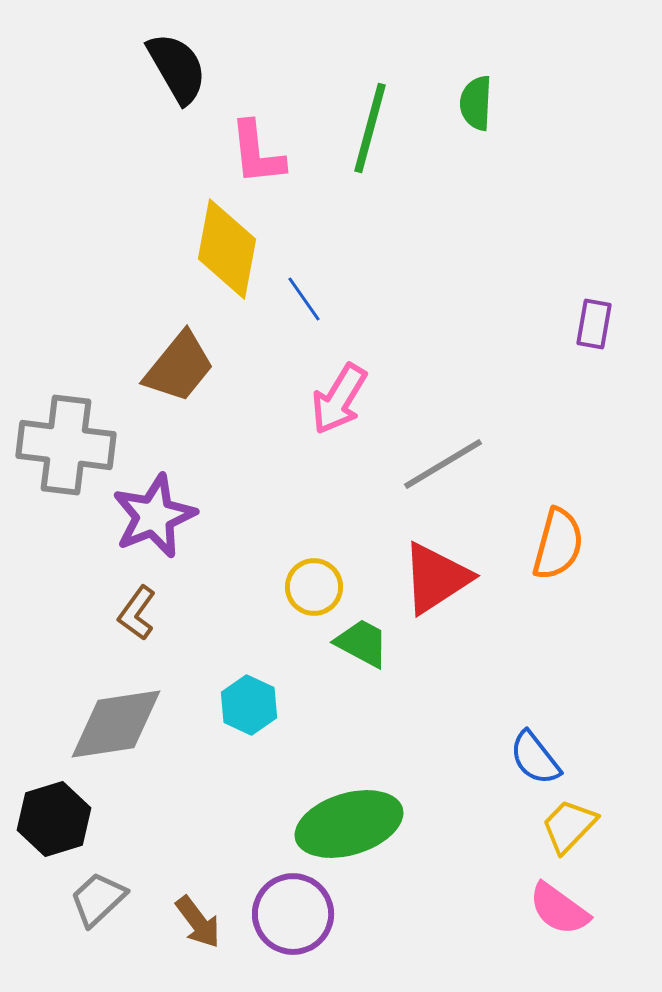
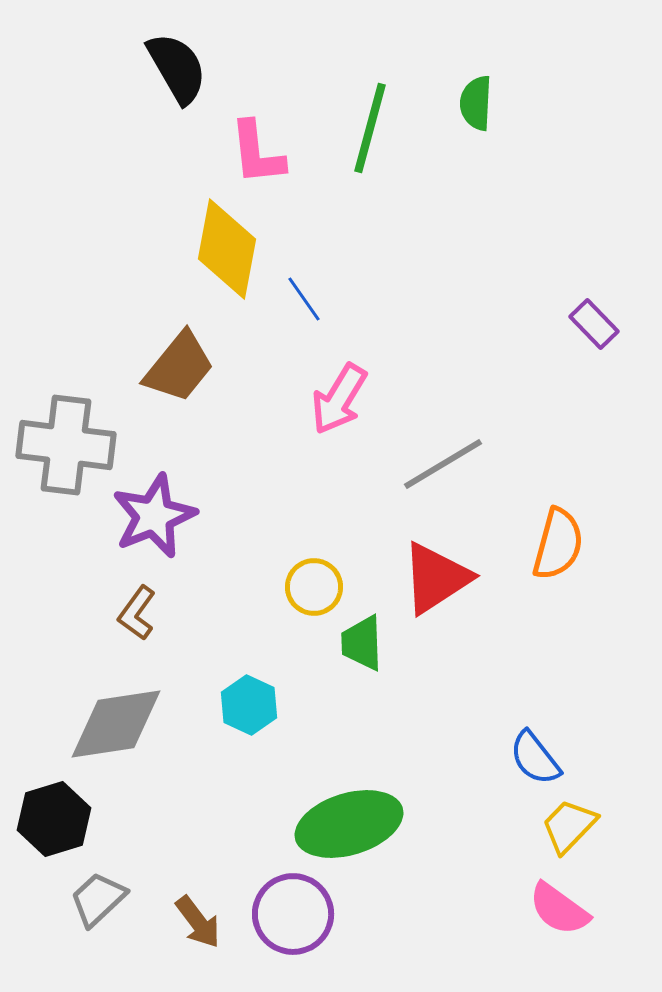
purple rectangle: rotated 54 degrees counterclockwise
green trapezoid: rotated 120 degrees counterclockwise
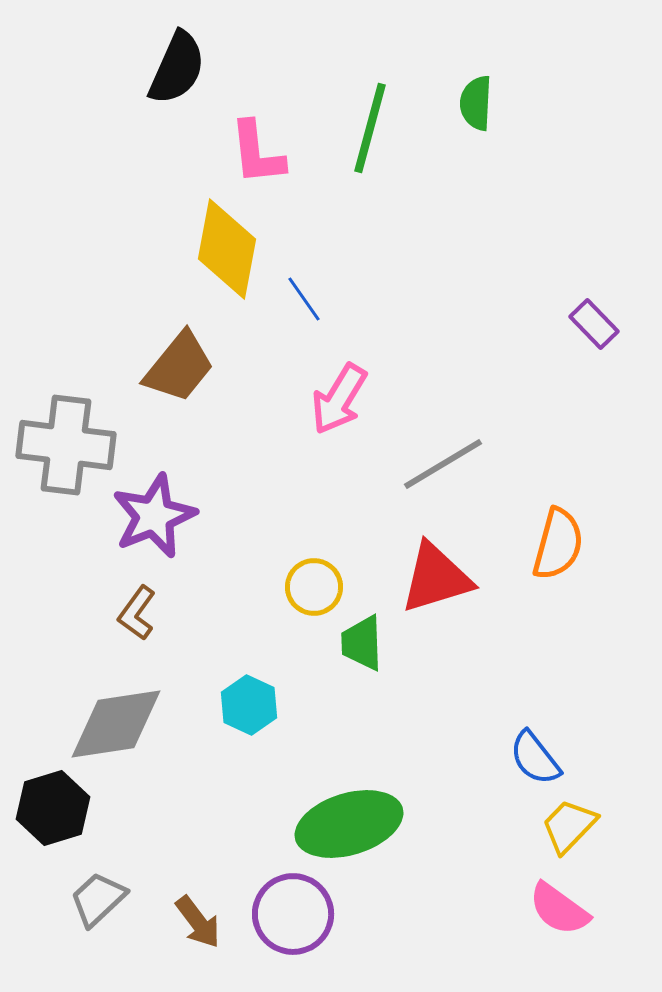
black semicircle: rotated 54 degrees clockwise
red triangle: rotated 16 degrees clockwise
black hexagon: moved 1 px left, 11 px up
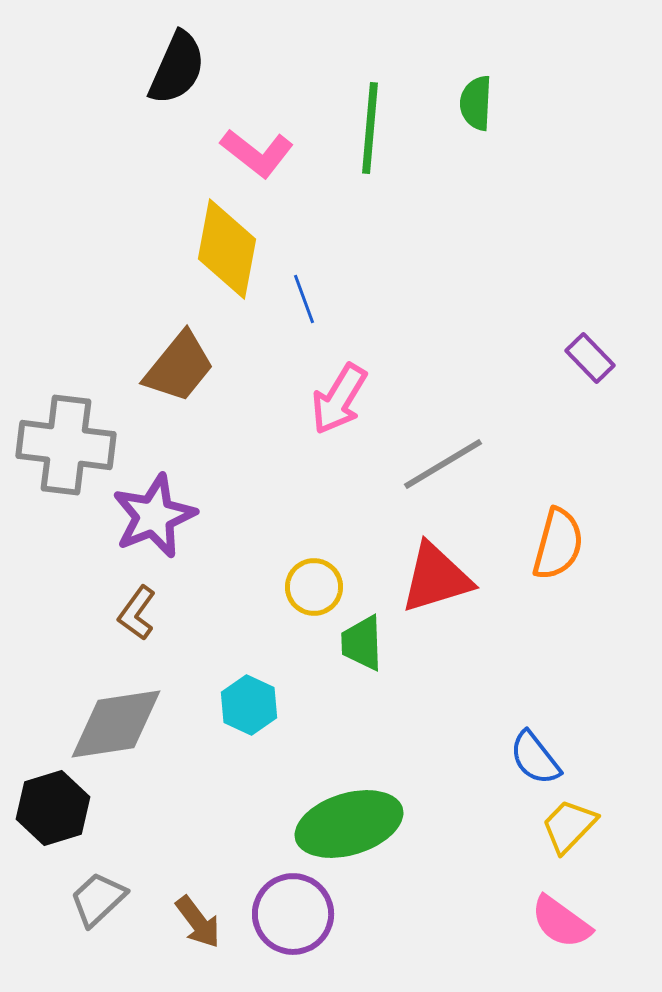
green line: rotated 10 degrees counterclockwise
pink L-shape: rotated 46 degrees counterclockwise
blue line: rotated 15 degrees clockwise
purple rectangle: moved 4 px left, 34 px down
pink semicircle: moved 2 px right, 13 px down
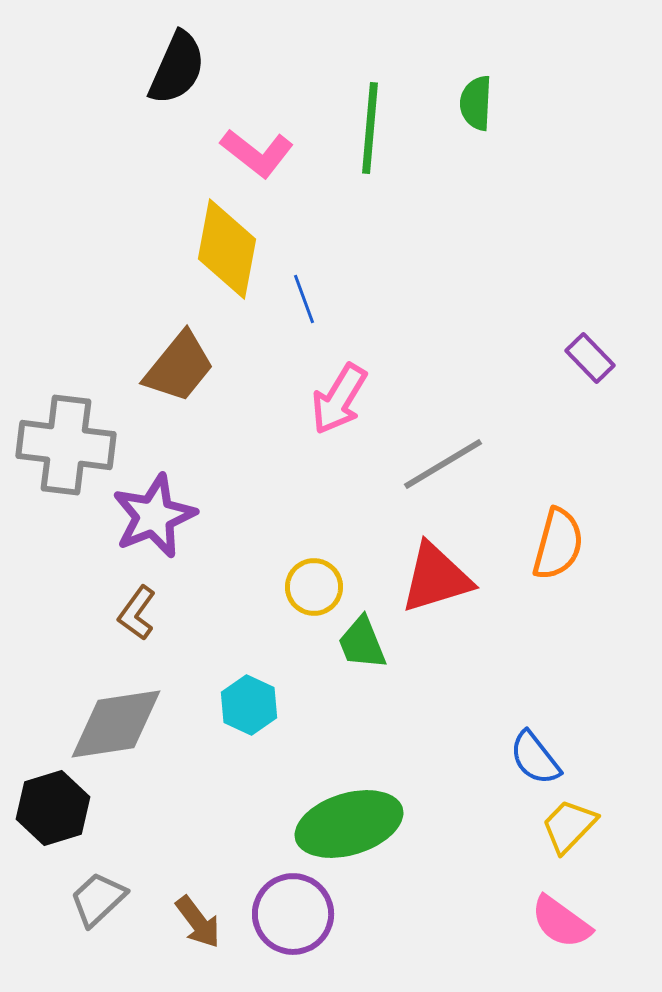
green trapezoid: rotated 20 degrees counterclockwise
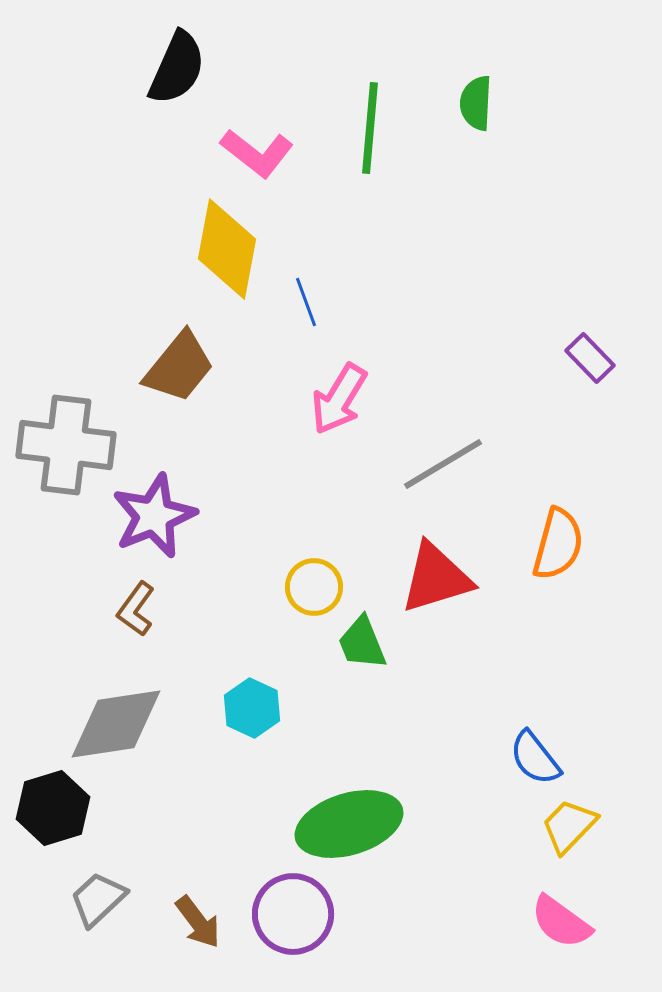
blue line: moved 2 px right, 3 px down
brown L-shape: moved 1 px left, 4 px up
cyan hexagon: moved 3 px right, 3 px down
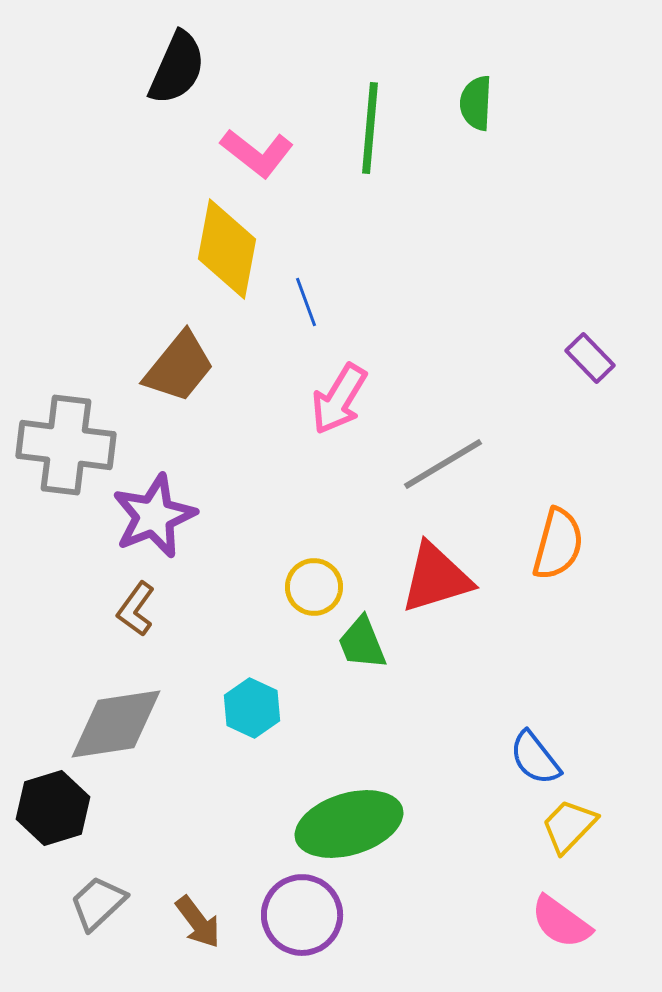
gray trapezoid: moved 4 px down
purple circle: moved 9 px right, 1 px down
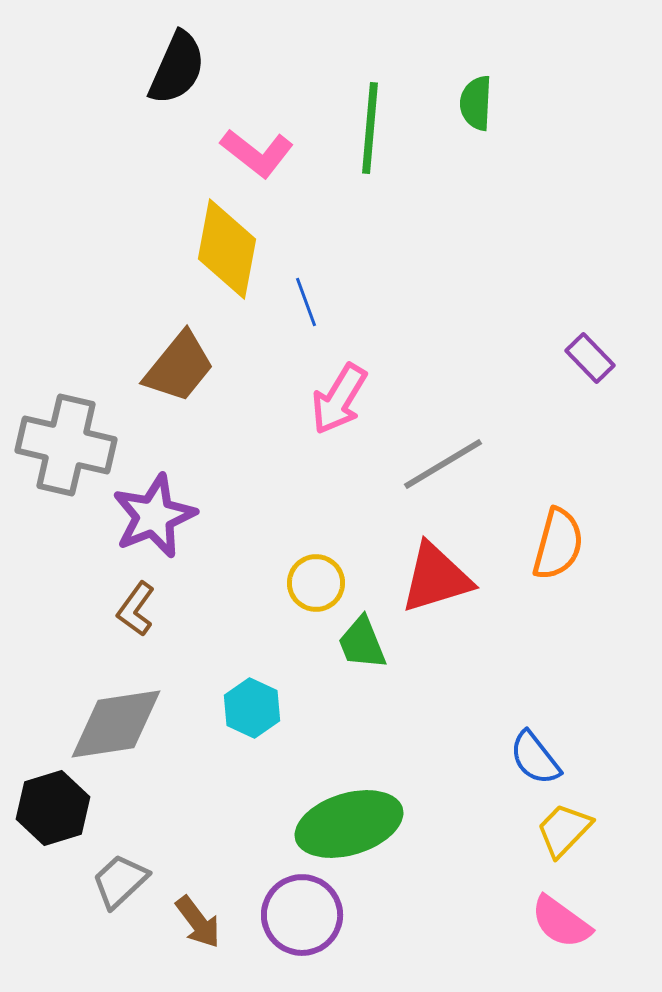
gray cross: rotated 6 degrees clockwise
yellow circle: moved 2 px right, 4 px up
yellow trapezoid: moved 5 px left, 4 px down
gray trapezoid: moved 22 px right, 22 px up
